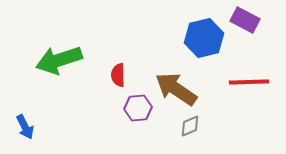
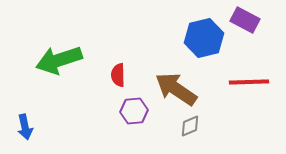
purple hexagon: moved 4 px left, 3 px down
blue arrow: rotated 15 degrees clockwise
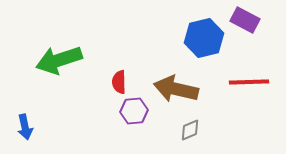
red semicircle: moved 1 px right, 7 px down
brown arrow: rotated 21 degrees counterclockwise
gray diamond: moved 4 px down
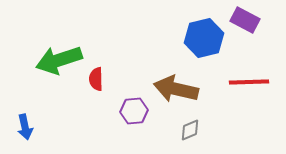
red semicircle: moved 23 px left, 3 px up
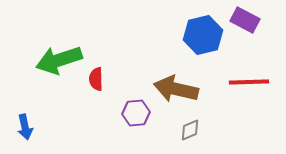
blue hexagon: moved 1 px left, 3 px up
purple hexagon: moved 2 px right, 2 px down
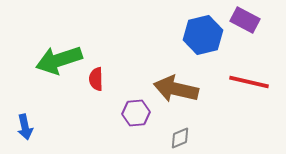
red line: rotated 15 degrees clockwise
gray diamond: moved 10 px left, 8 px down
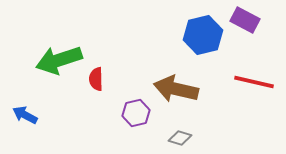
red line: moved 5 px right
purple hexagon: rotated 8 degrees counterclockwise
blue arrow: moved 12 px up; rotated 130 degrees clockwise
gray diamond: rotated 40 degrees clockwise
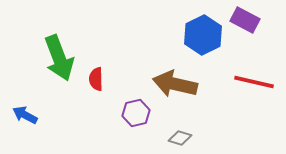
blue hexagon: rotated 12 degrees counterclockwise
green arrow: moved 2 px up; rotated 93 degrees counterclockwise
brown arrow: moved 1 px left, 5 px up
